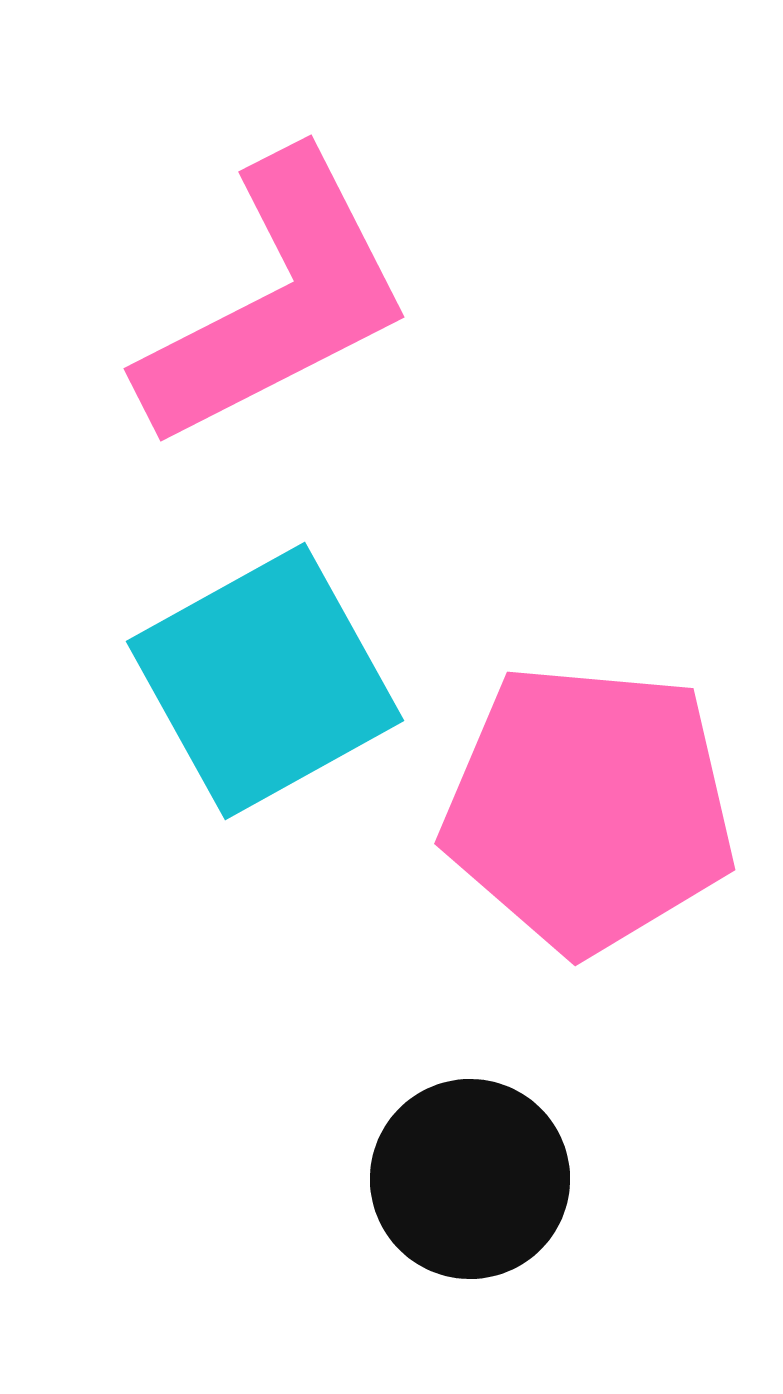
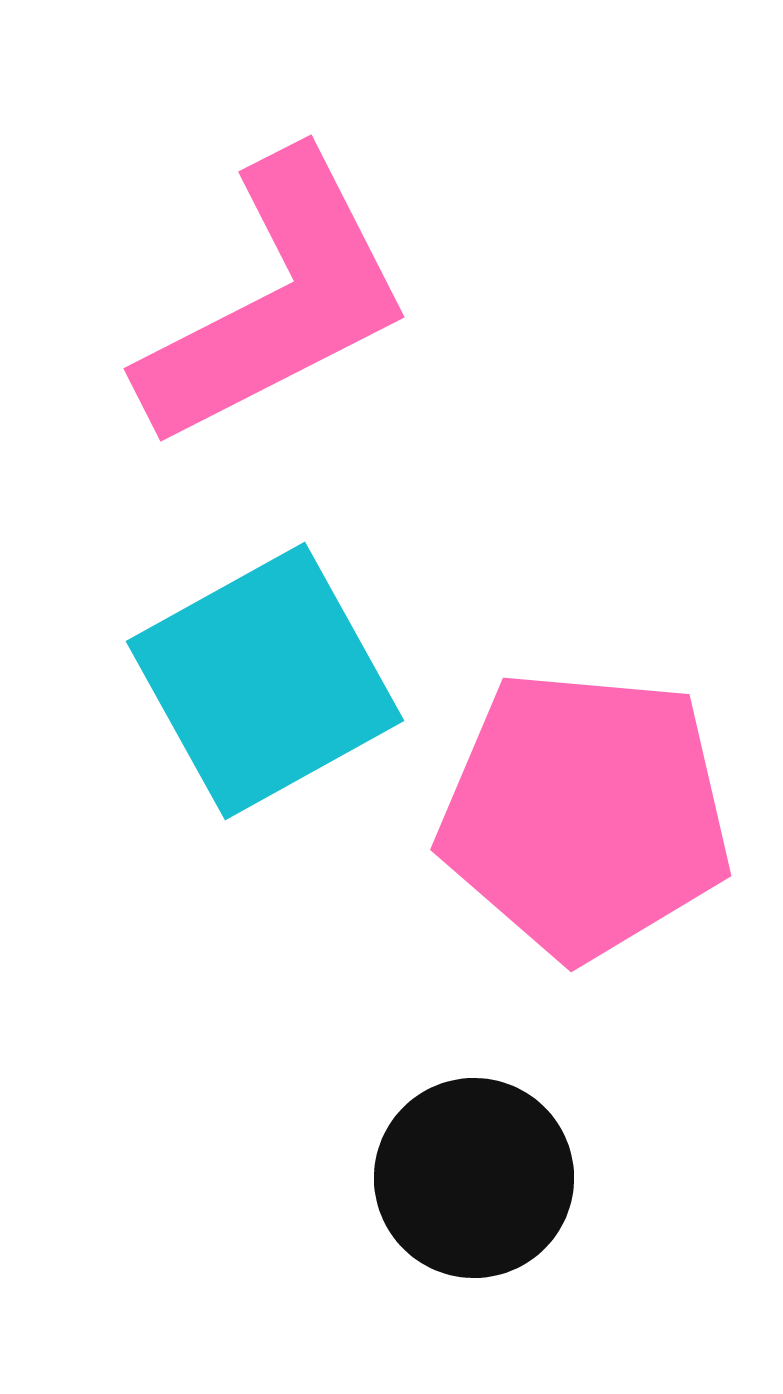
pink pentagon: moved 4 px left, 6 px down
black circle: moved 4 px right, 1 px up
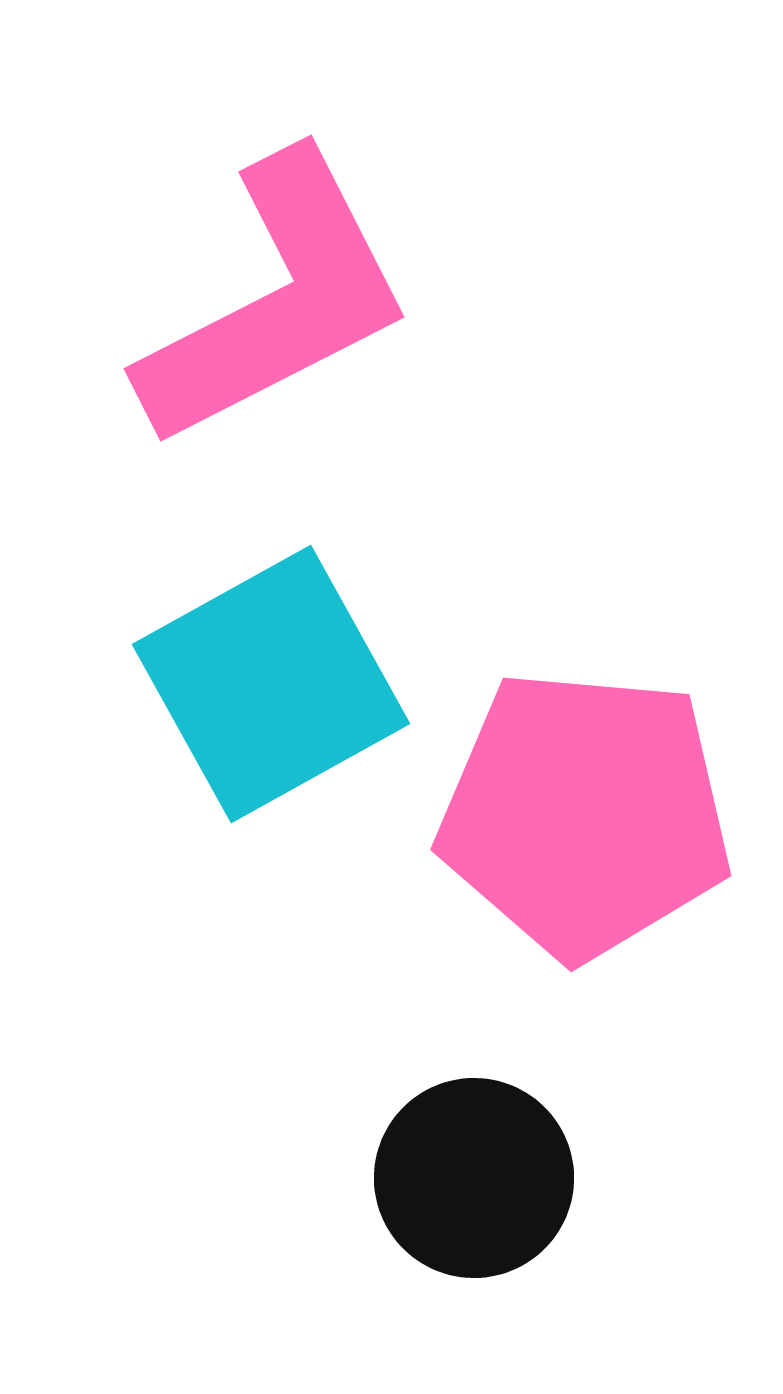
cyan square: moved 6 px right, 3 px down
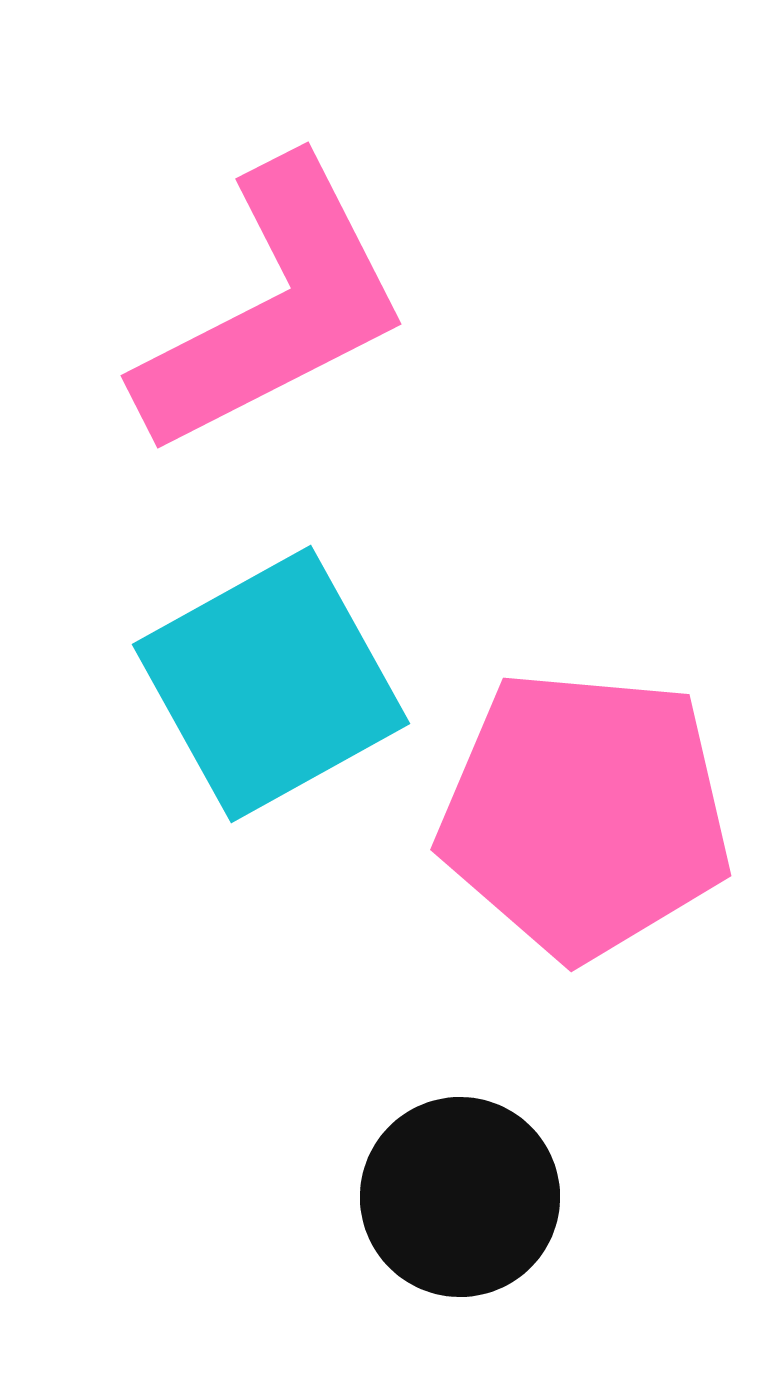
pink L-shape: moved 3 px left, 7 px down
black circle: moved 14 px left, 19 px down
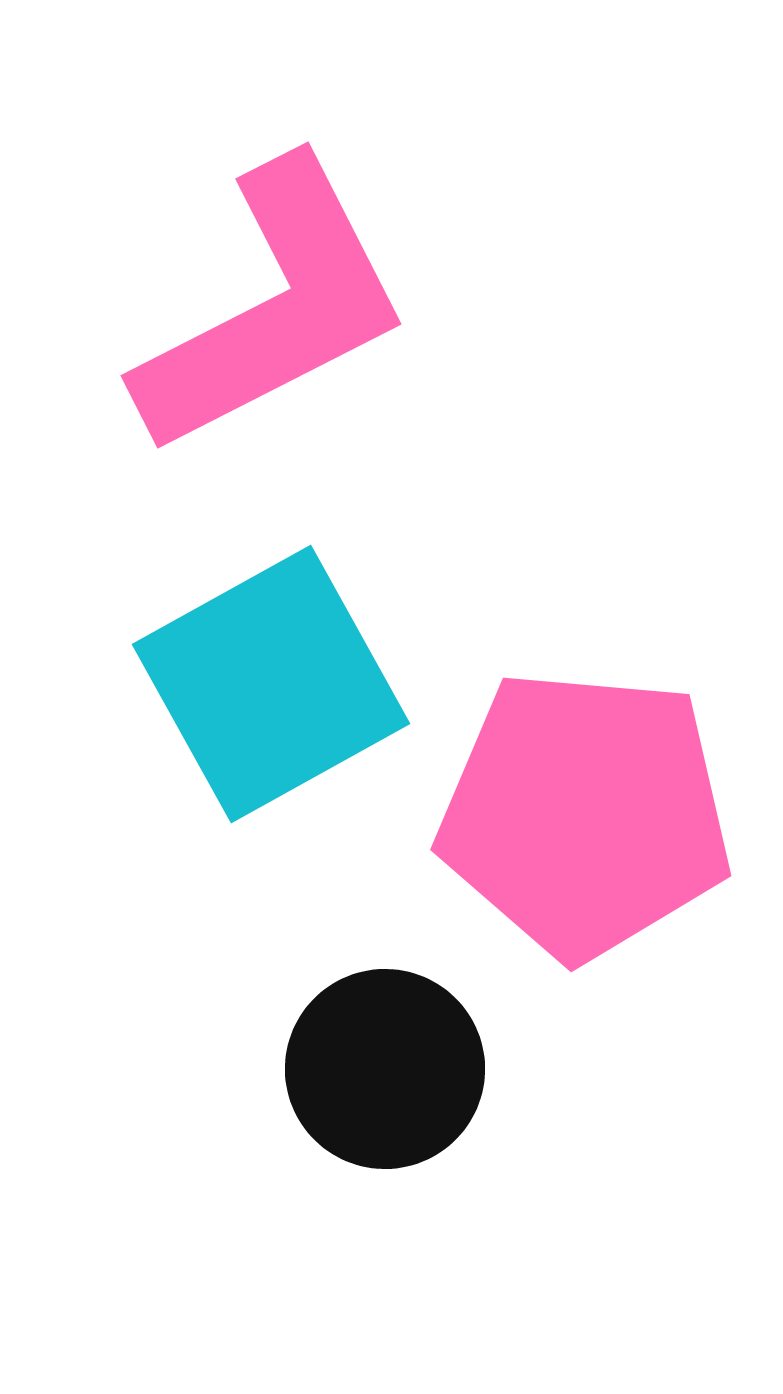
black circle: moved 75 px left, 128 px up
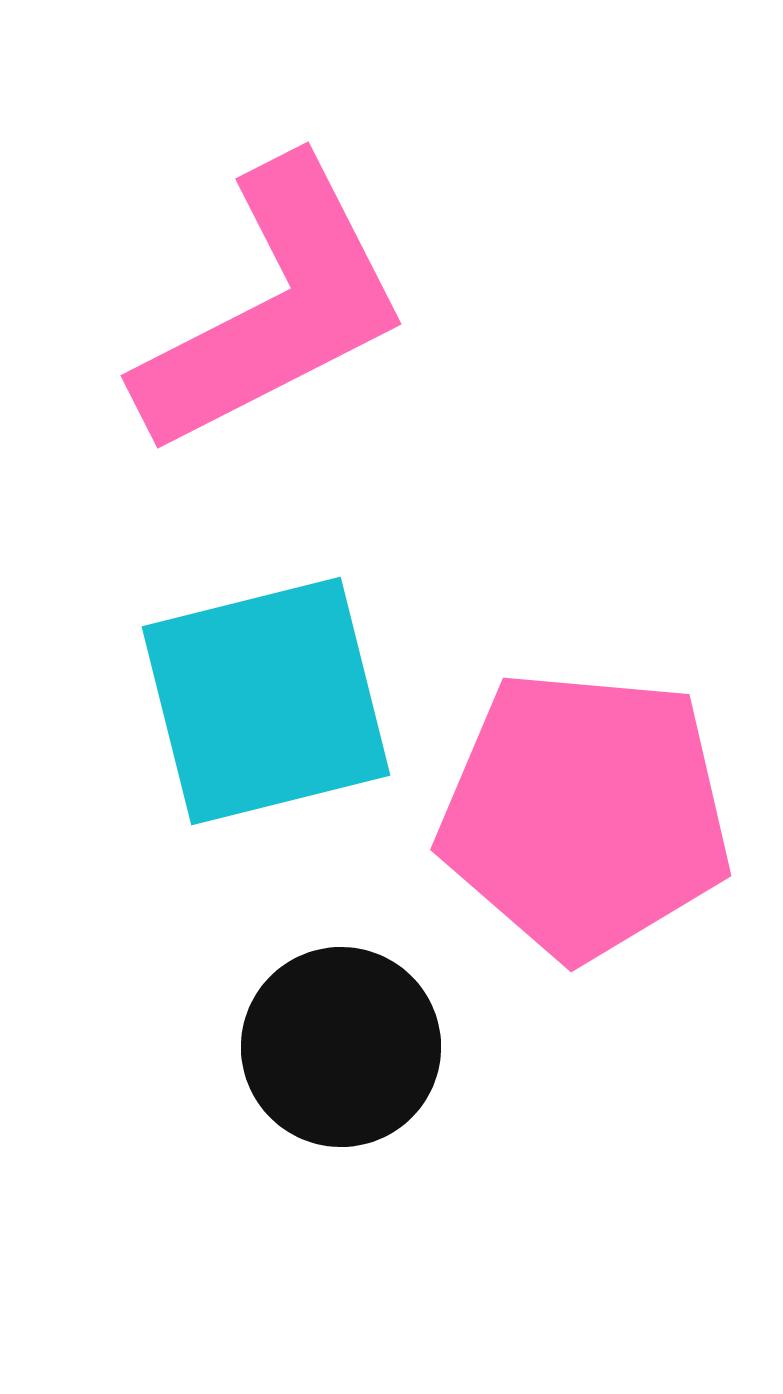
cyan square: moved 5 px left, 17 px down; rotated 15 degrees clockwise
black circle: moved 44 px left, 22 px up
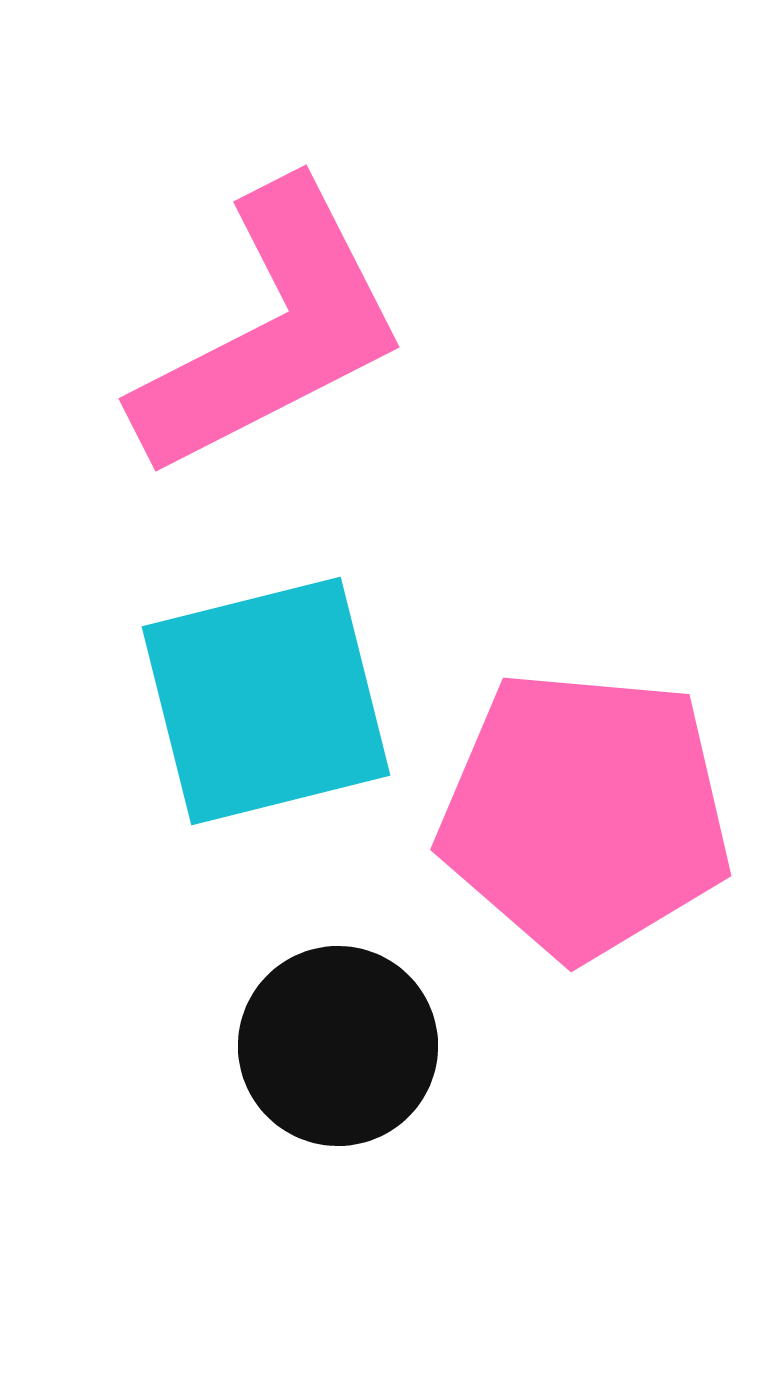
pink L-shape: moved 2 px left, 23 px down
black circle: moved 3 px left, 1 px up
